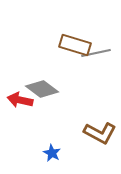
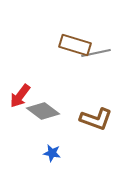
gray diamond: moved 1 px right, 22 px down
red arrow: moved 4 px up; rotated 65 degrees counterclockwise
brown L-shape: moved 4 px left, 14 px up; rotated 8 degrees counterclockwise
blue star: rotated 18 degrees counterclockwise
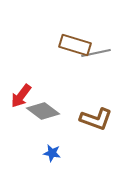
red arrow: moved 1 px right
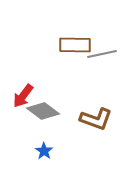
brown rectangle: rotated 16 degrees counterclockwise
gray line: moved 6 px right, 1 px down
red arrow: moved 2 px right
blue star: moved 8 px left, 2 px up; rotated 24 degrees clockwise
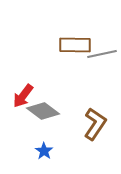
brown L-shape: moved 1 px left, 5 px down; rotated 76 degrees counterclockwise
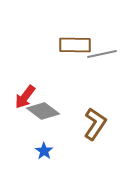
red arrow: moved 2 px right, 1 px down
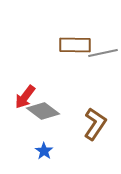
gray line: moved 1 px right, 1 px up
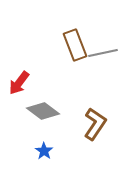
brown rectangle: rotated 68 degrees clockwise
red arrow: moved 6 px left, 14 px up
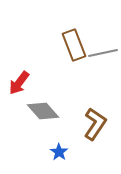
brown rectangle: moved 1 px left
gray diamond: rotated 12 degrees clockwise
blue star: moved 15 px right, 1 px down
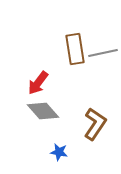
brown rectangle: moved 1 px right, 4 px down; rotated 12 degrees clockwise
red arrow: moved 19 px right
blue star: rotated 24 degrees counterclockwise
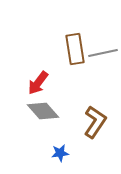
brown L-shape: moved 2 px up
blue star: moved 1 px right, 1 px down; rotated 18 degrees counterclockwise
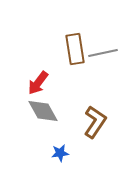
gray diamond: rotated 12 degrees clockwise
